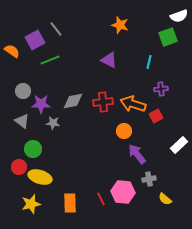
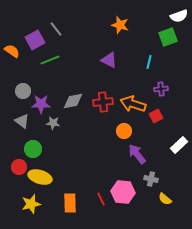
gray cross: moved 2 px right; rotated 24 degrees clockwise
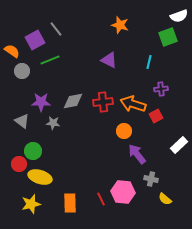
gray circle: moved 1 px left, 20 px up
purple star: moved 2 px up
green circle: moved 2 px down
red circle: moved 3 px up
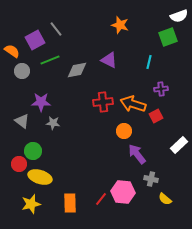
gray diamond: moved 4 px right, 31 px up
red line: rotated 64 degrees clockwise
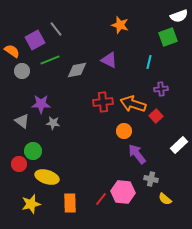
purple star: moved 2 px down
red square: rotated 16 degrees counterclockwise
yellow ellipse: moved 7 px right
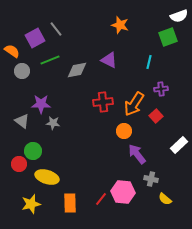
purple square: moved 2 px up
orange arrow: moved 1 px right; rotated 75 degrees counterclockwise
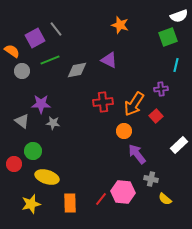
cyan line: moved 27 px right, 3 px down
red circle: moved 5 px left
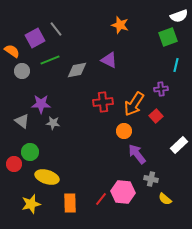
green circle: moved 3 px left, 1 px down
